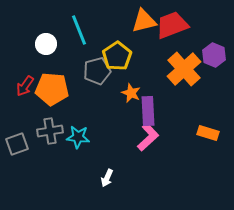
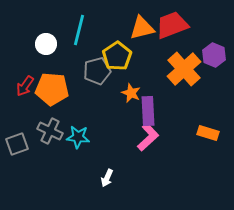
orange triangle: moved 2 px left, 7 px down
cyan line: rotated 36 degrees clockwise
gray cross: rotated 35 degrees clockwise
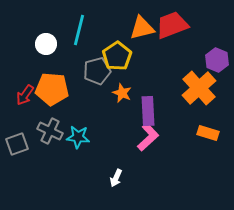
purple hexagon: moved 3 px right, 5 px down
orange cross: moved 15 px right, 19 px down
red arrow: moved 9 px down
orange star: moved 9 px left
white arrow: moved 9 px right
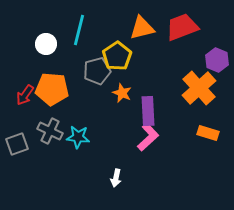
red trapezoid: moved 10 px right, 2 px down
white arrow: rotated 12 degrees counterclockwise
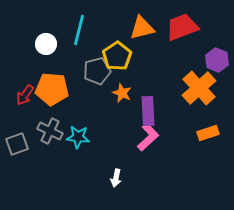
orange rectangle: rotated 35 degrees counterclockwise
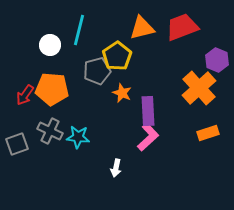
white circle: moved 4 px right, 1 px down
white arrow: moved 10 px up
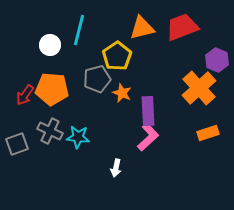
gray pentagon: moved 8 px down
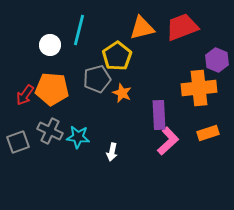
orange cross: rotated 36 degrees clockwise
purple rectangle: moved 11 px right, 4 px down
pink L-shape: moved 20 px right, 4 px down
gray square: moved 1 px right, 2 px up
white arrow: moved 4 px left, 16 px up
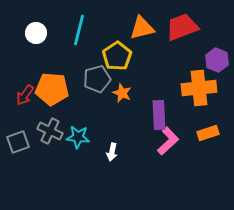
white circle: moved 14 px left, 12 px up
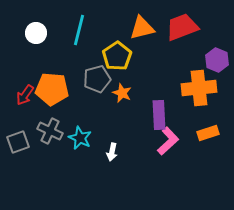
cyan star: moved 2 px right, 1 px down; rotated 20 degrees clockwise
